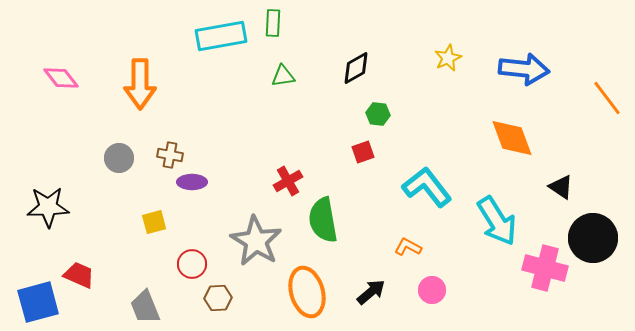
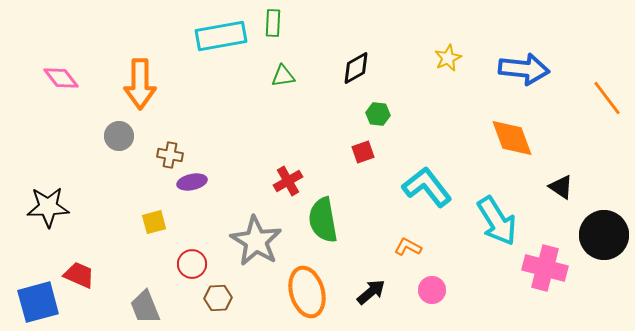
gray circle: moved 22 px up
purple ellipse: rotated 12 degrees counterclockwise
black circle: moved 11 px right, 3 px up
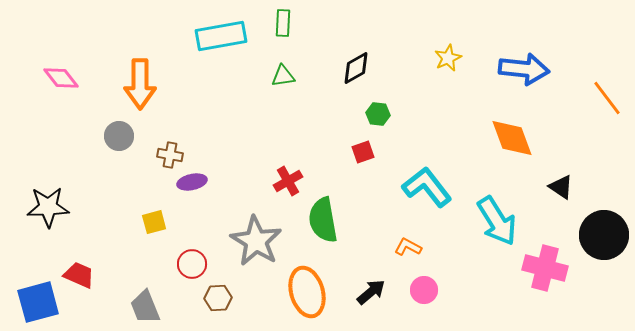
green rectangle: moved 10 px right
pink circle: moved 8 px left
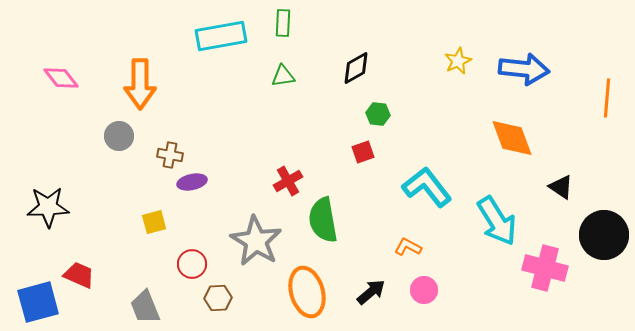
yellow star: moved 10 px right, 3 px down
orange line: rotated 42 degrees clockwise
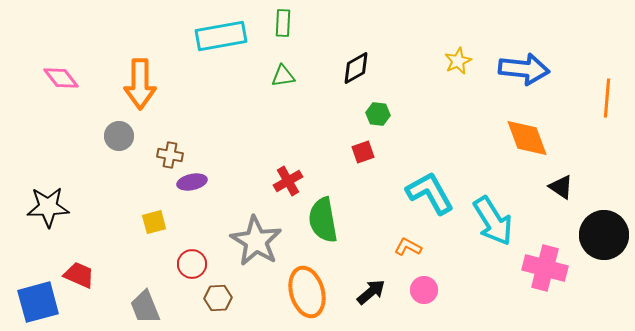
orange diamond: moved 15 px right
cyan L-shape: moved 3 px right, 6 px down; rotated 9 degrees clockwise
cyan arrow: moved 4 px left
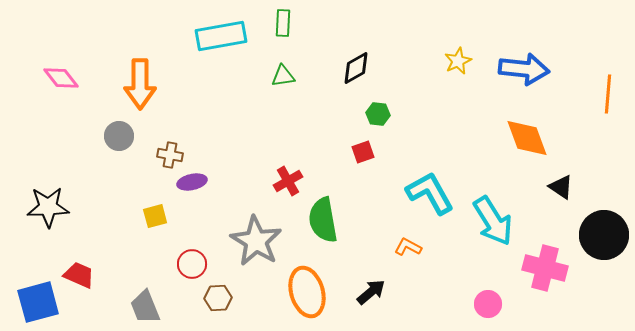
orange line: moved 1 px right, 4 px up
yellow square: moved 1 px right, 6 px up
pink circle: moved 64 px right, 14 px down
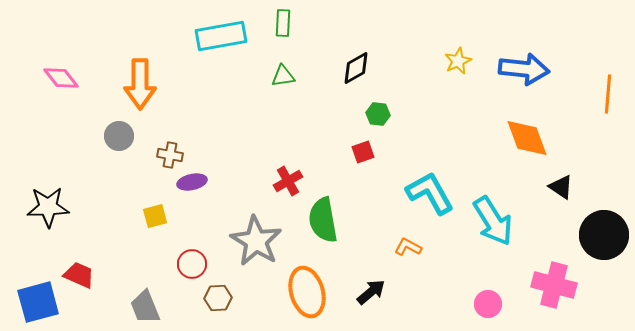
pink cross: moved 9 px right, 17 px down
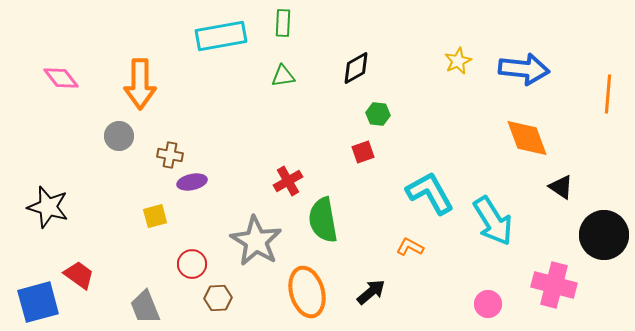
black star: rotated 18 degrees clockwise
orange L-shape: moved 2 px right
red trapezoid: rotated 12 degrees clockwise
